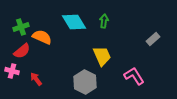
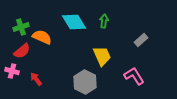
gray rectangle: moved 12 px left, 1 px down
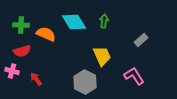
green cross: moved 2 px up; rotated 21 degrees clockwise
orange semicircle: moved 4 px right, 3 px up
red semicircle: rotated 24 degrees clockwise
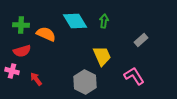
cyan diamond: moved 1 px right, 1 px up
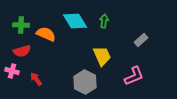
pink L-shape: rotated 100 degrees clockwise
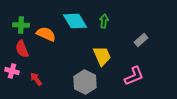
red semicircle: moved 2 px up; rotated 84 degrees clockwise
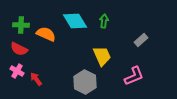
red semicircle: moved 3 px left; rotated 42 degrees counterclockwise
pink cross: moved 5 px right; rotated 16 degrees clockwise
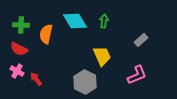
orange semicircle: rotated 102 degrees counterclockwise
pink L-shape: moved 3 px right, 1 px up
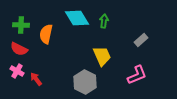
cyan diamond: moved 2 px right, 3 px up
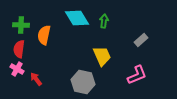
orange semicircle: moved 2 px left, 1 px down
red semicircle: rotated 72 degrees clockwise
pink cross: moved 2 px up
gray hexagon: moved 2 px left; rotated 15 degrees counterclockwise
